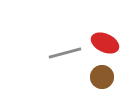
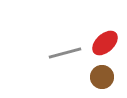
red ellipse: rotated 68 degrees counterclockwise
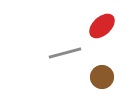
red ellipse: moved 3 px left, 17 px up
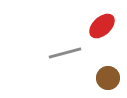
brown circle: moved 6 px right, 1 px down
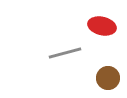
red ellipse: rotated 56 degrees clockwise
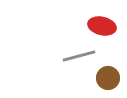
gray line: moved 14 px right, 3 px down
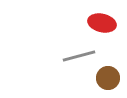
red ellipse: moved 3 px up
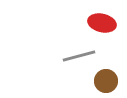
brown circle: moved 2 px left, 3 px down
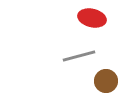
red ellipse: moved 10 px left, 5 px up
